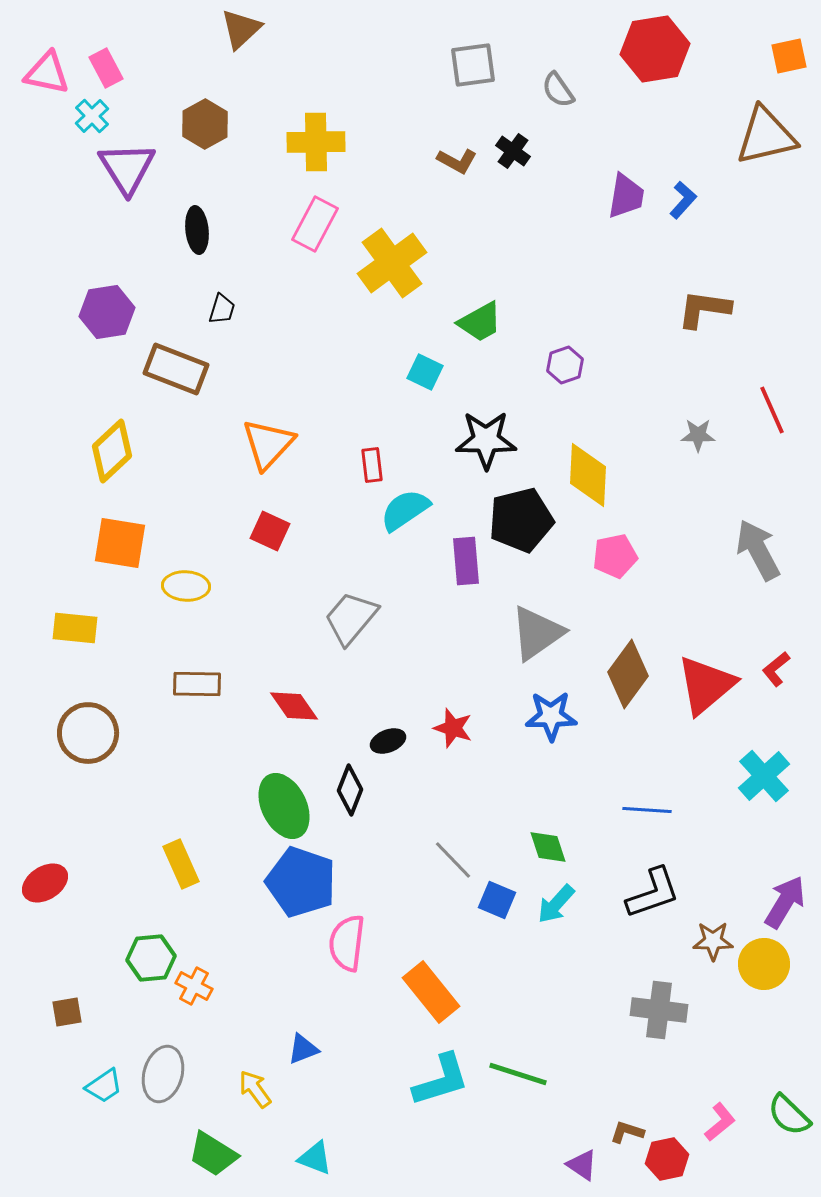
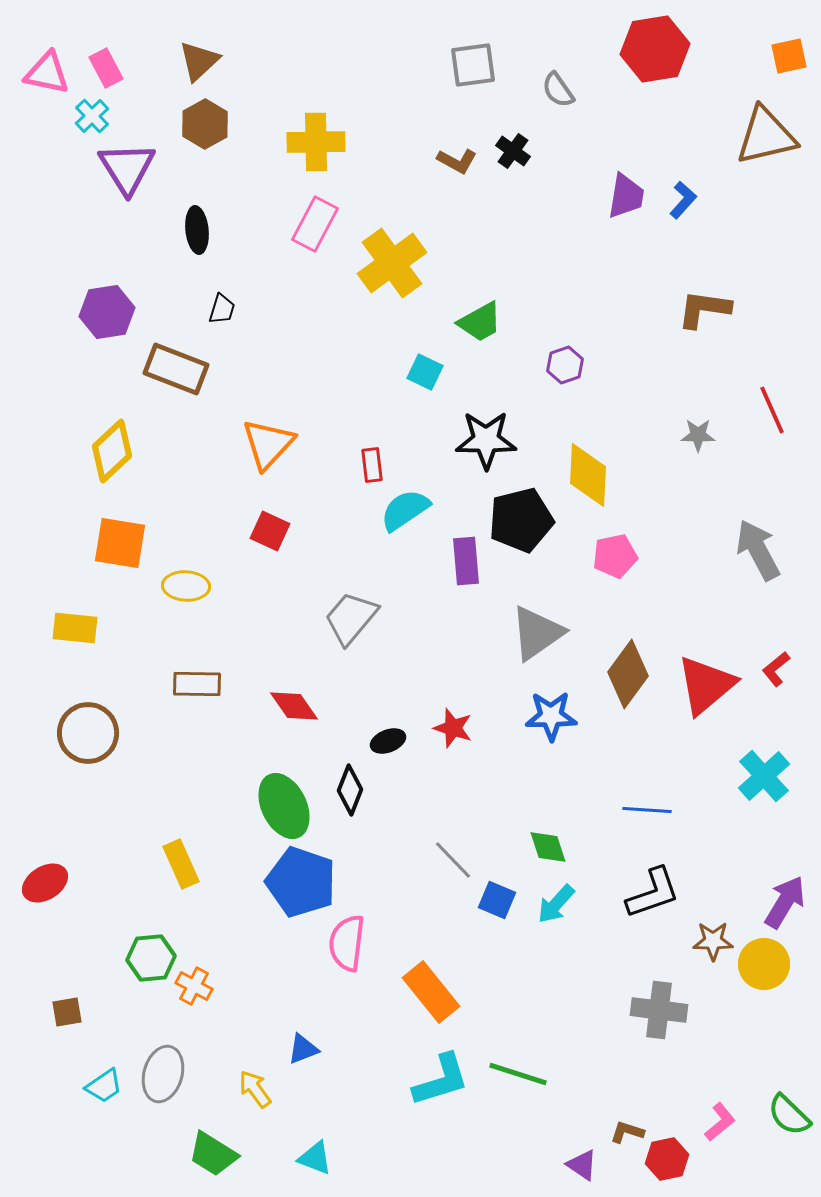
brown triangle at (241, 29): moved 42 px left, 32 px down
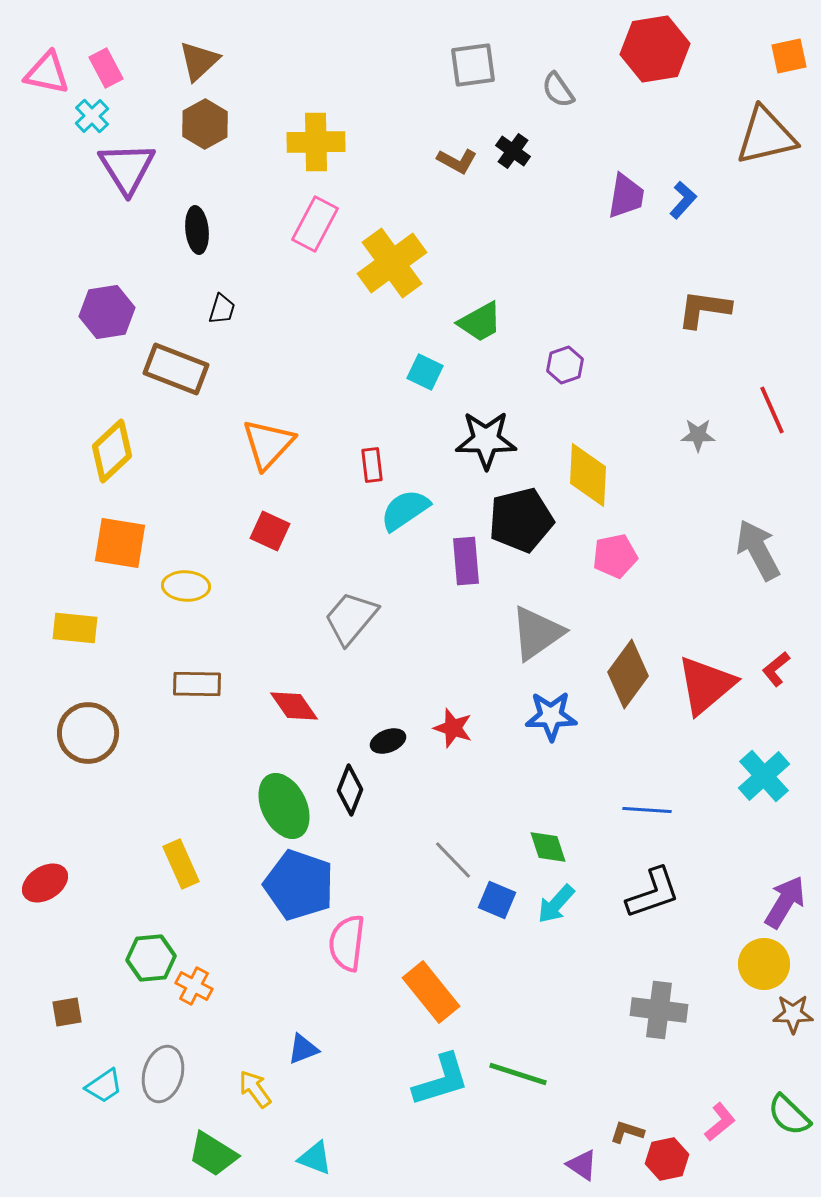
blue pentagon at (301, 882): moved 2 px left, 3 px down
brown star at (713, 941): moved 80 px right, 73 px down
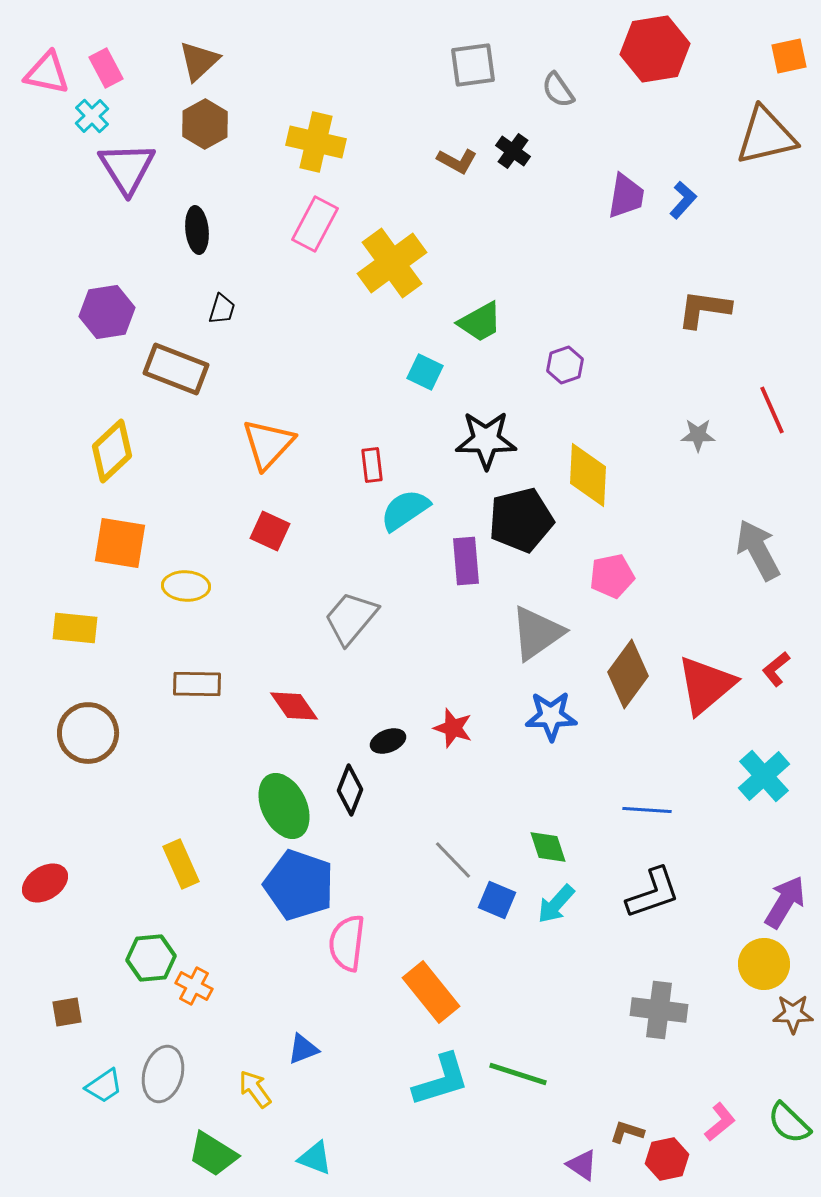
yellow cross at (316, 142): rotated 14 degrees clockwise
pink pentagon at (615, 556): moved 3 px left, 20 px down
green semicircle at (789, 1115): moved 8 px down
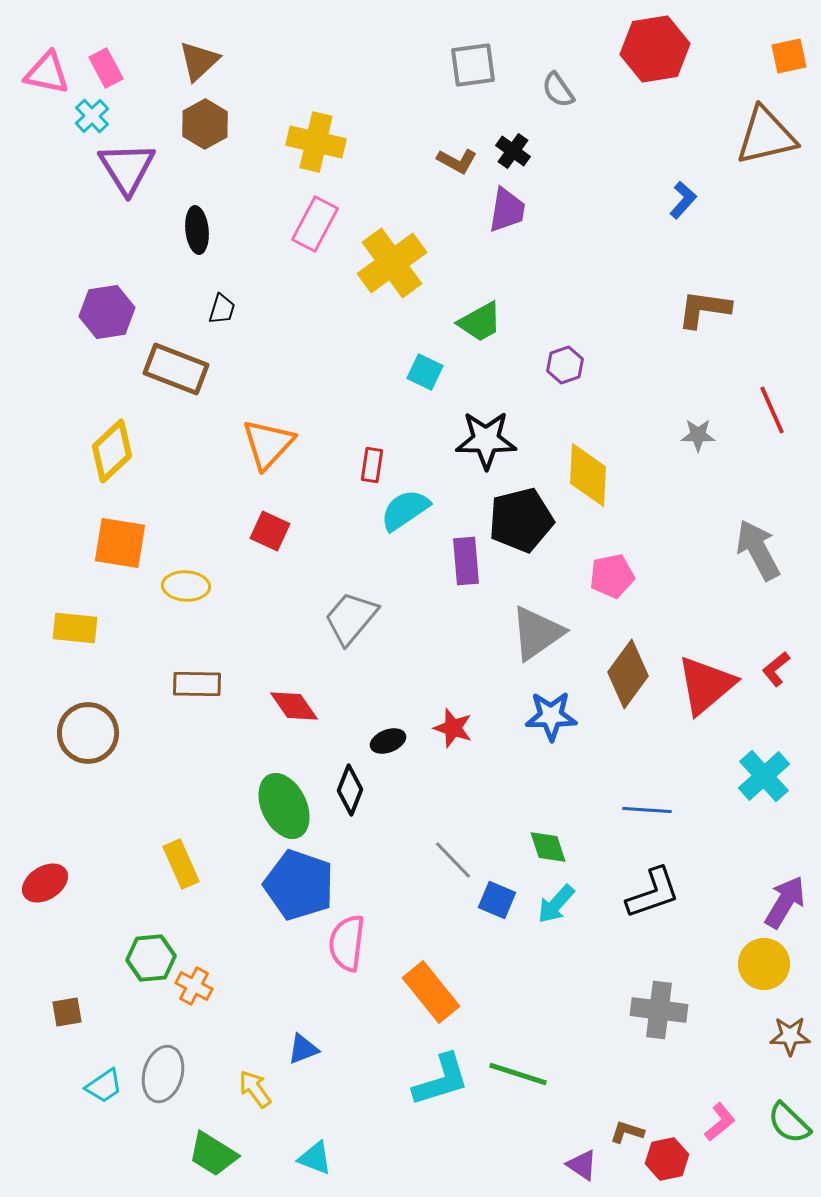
purple trapezoid at (626, 196): moved 119 px left, 14 px down
red rectangle at (372, 465): rotated 16 degrees clockwise
brown star at (793, 1014): moved 3 px left, 22 px down
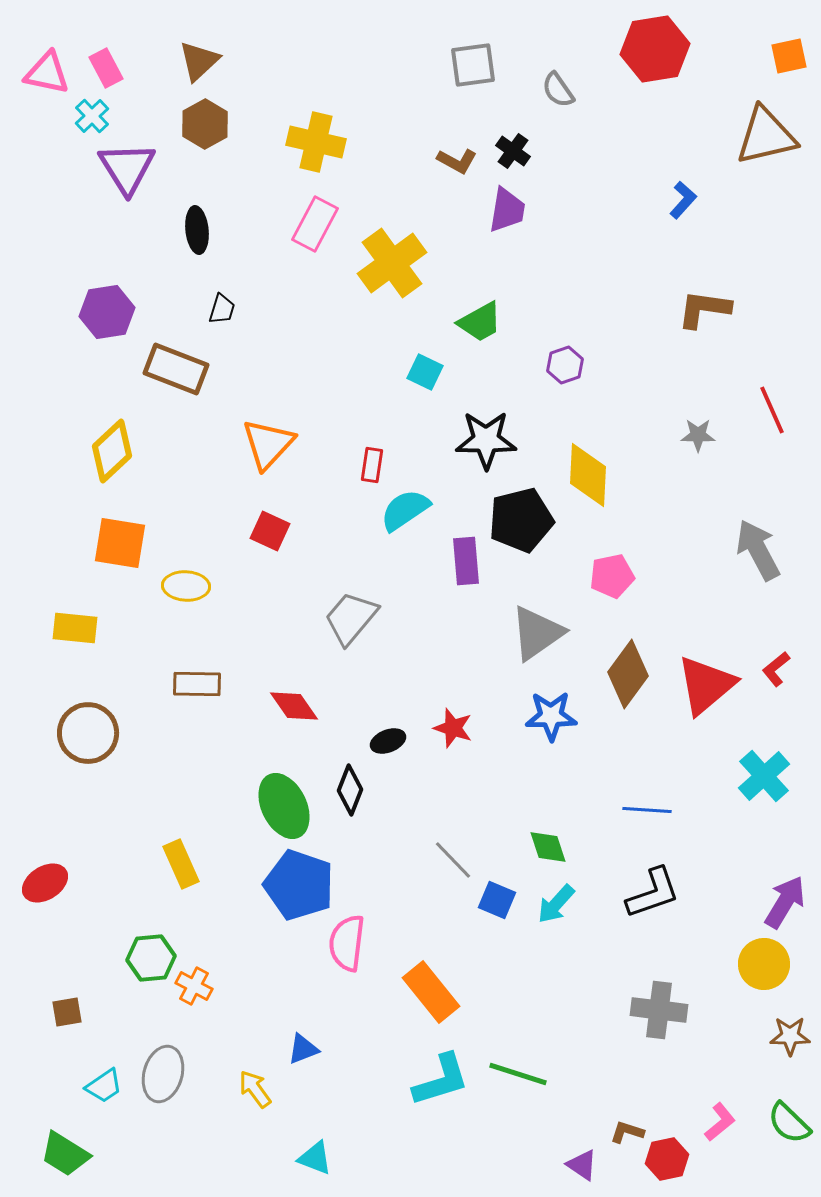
green trapezoid at (213, 1154): moved 148 px left
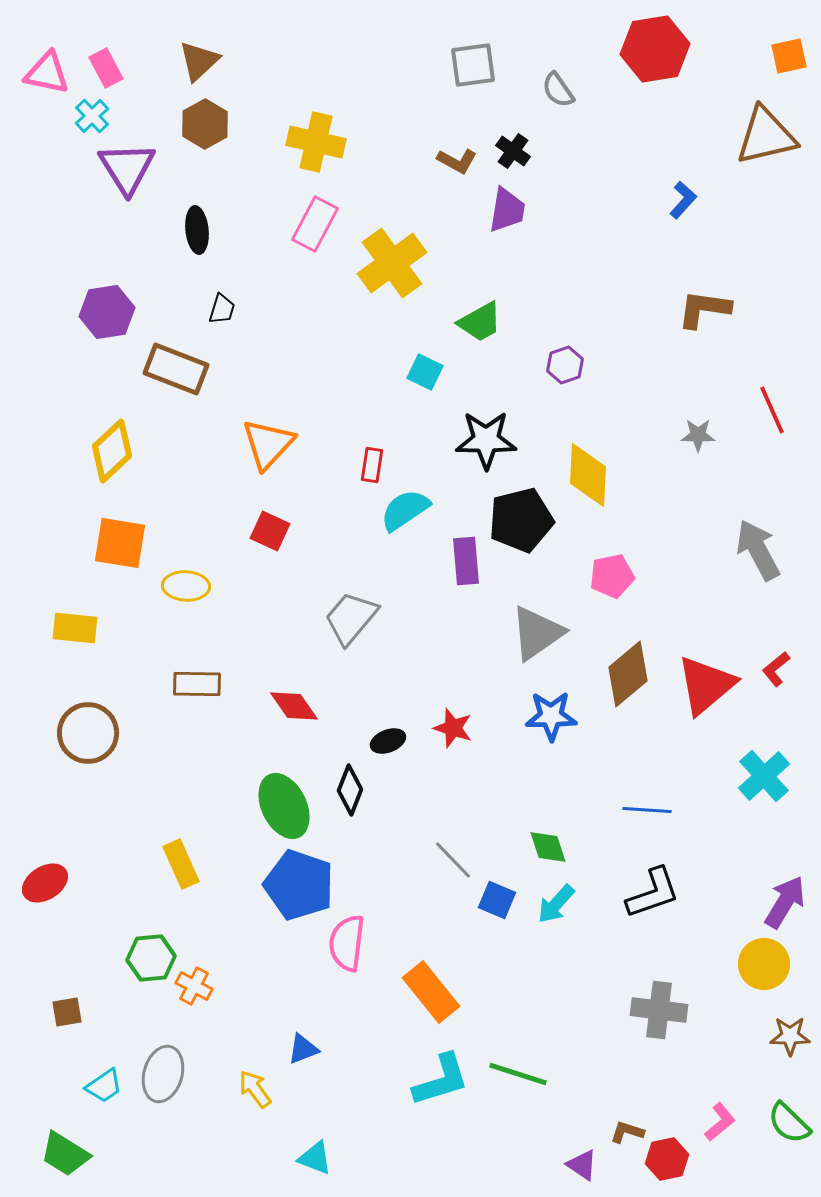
brown diamond at (628, 674): rotated 14 degrees clockwise
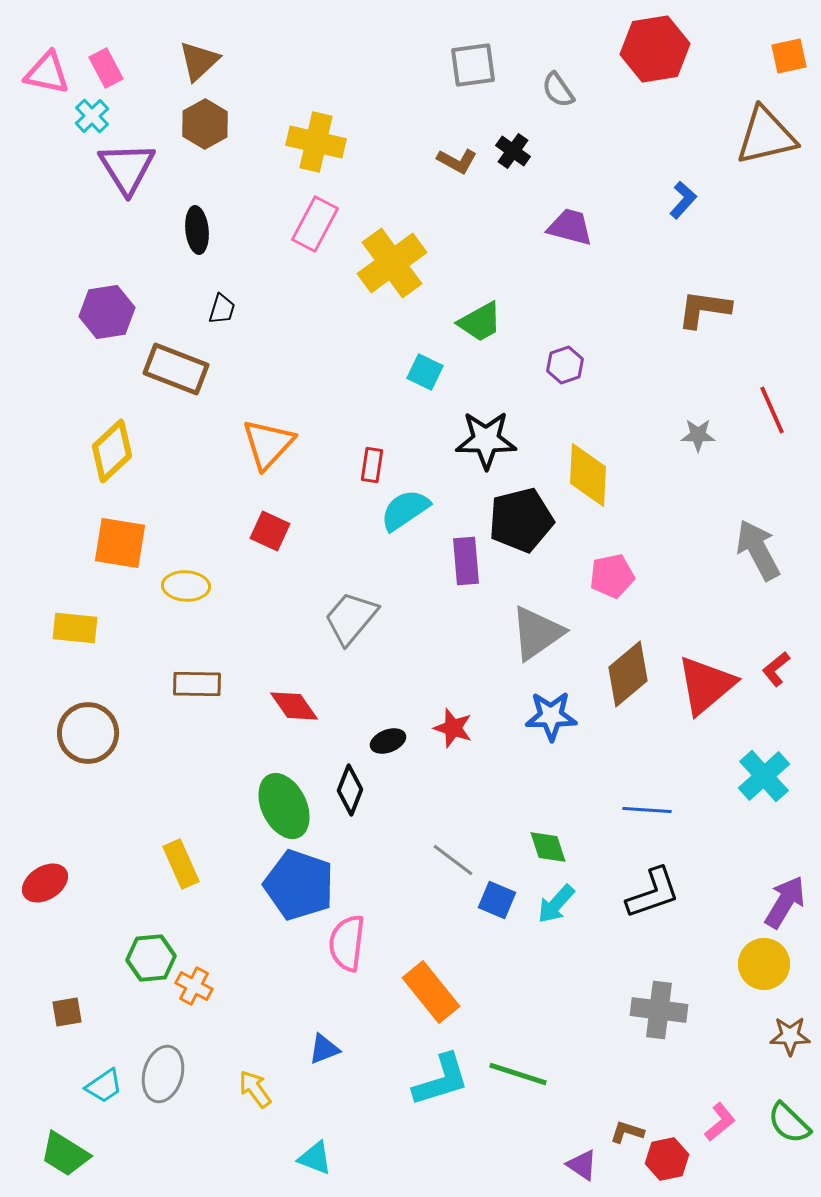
purple trapezoid at (507, 210): moved 63 px right, 17 px down; rotated 84 degrees counterclockwise
gray line at (453, 860): rotated 9 degrees counterclockwise
blue triangle at (303, 1049): moved 21 px right
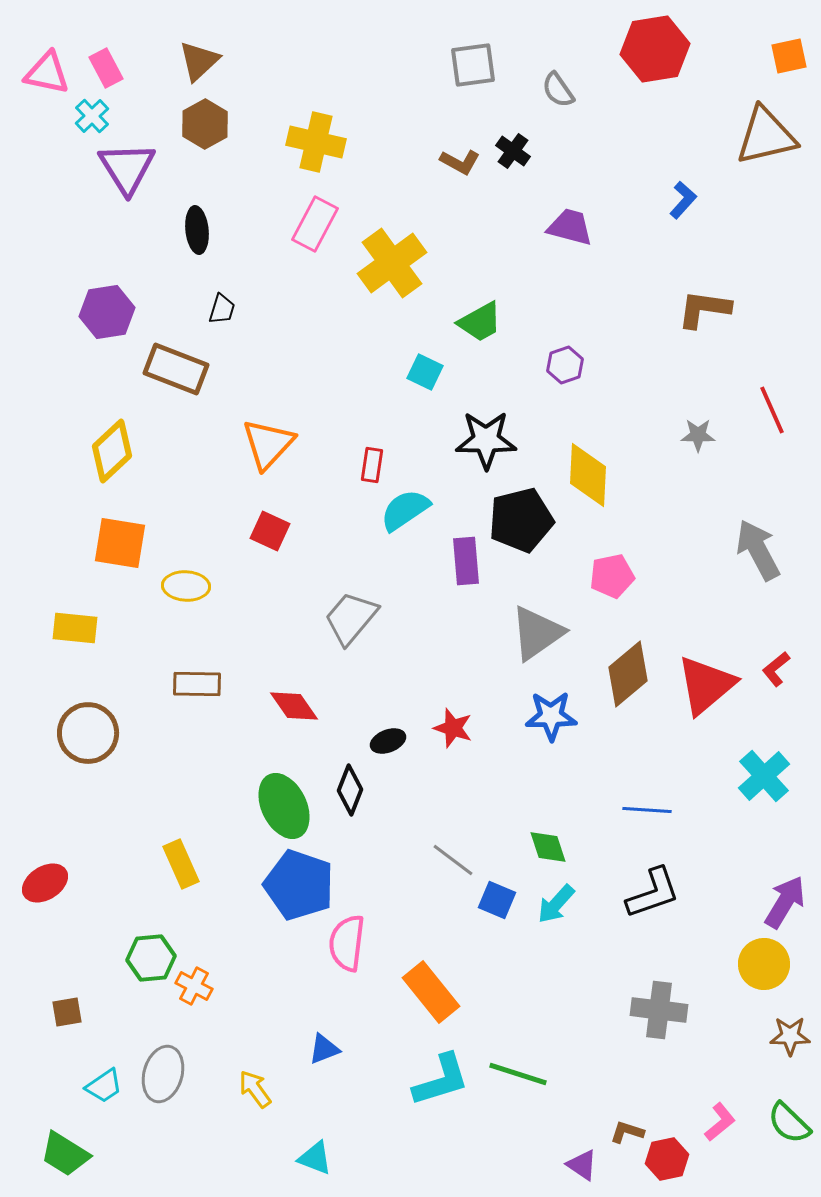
brown L-shape at (457, 161): moved 3 px right, 1 px down
